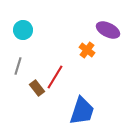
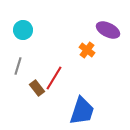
red line: moved 1 px left, 1 px down
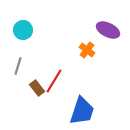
red line: moved 3 px down
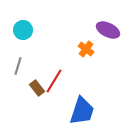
orange cross: moved 1 px left, 1 px up
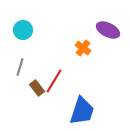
orange cross: moved 3 px left, 1 px up
gray line: moved 2 px right, 1 px down
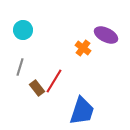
purple ellipse: moved 2 px left, 5 px down
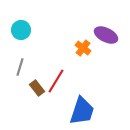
cyan circle: moved 2 px left
red line: moved 2 px right
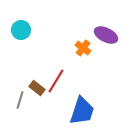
gray line: moved 33 px down
brown rectangle: rotated 14 degrees counterclockwise
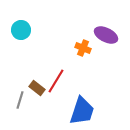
orange cross: rotated 14 degrees counterclockwise
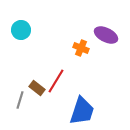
orange cross: moved 2 px left
